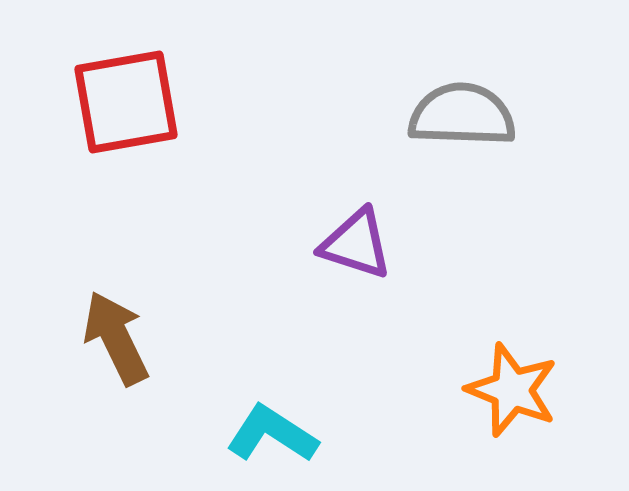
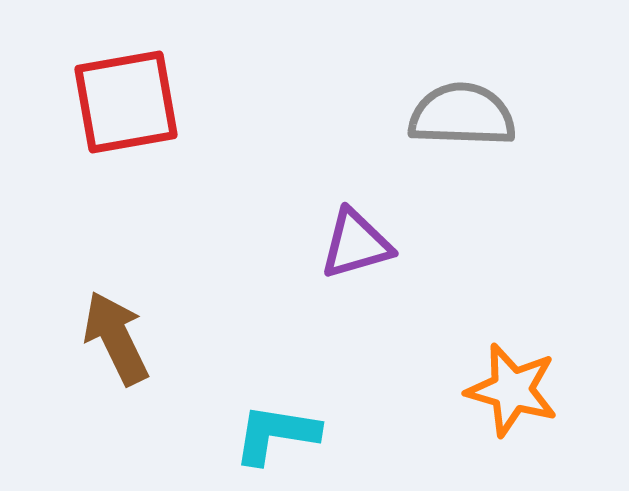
purple triangle: rotated 34 degrees counterclockwise
orange star: rotated 6 degrees counterclockwise
cyan L-shape: moved 4 px right; rotated 24 degrees counterclockwise
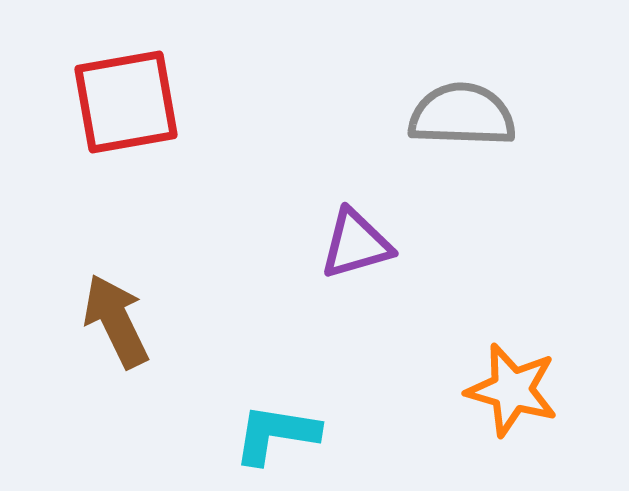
brown arrow: moved 17 px up
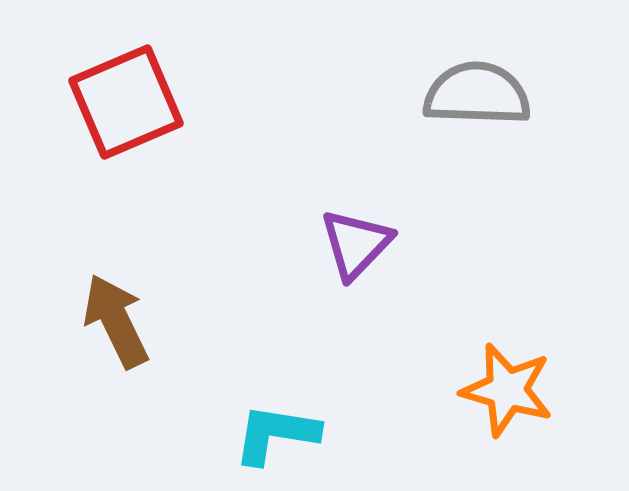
red square: rotated 13 degrees counterclockwise
gray semicircle: moved 15 px right, 21 px up
purple triangle: rotated 30 degrees counterclockwise
orange star: moved 5 px left
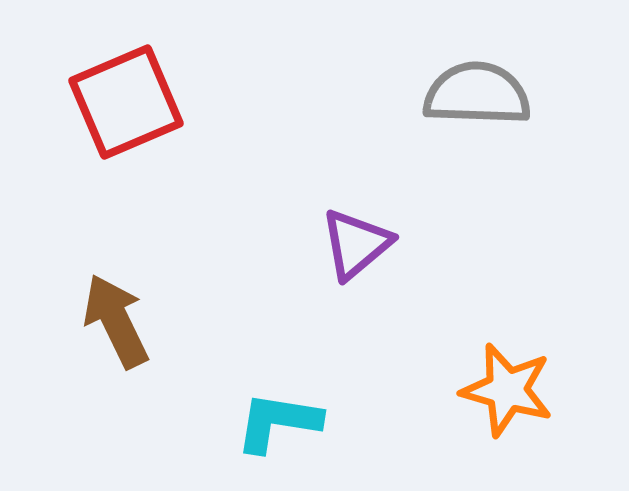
purple triangle: rotated 6 degrees clockwise
cyan L-shape: moved 2 px right, 12 px up
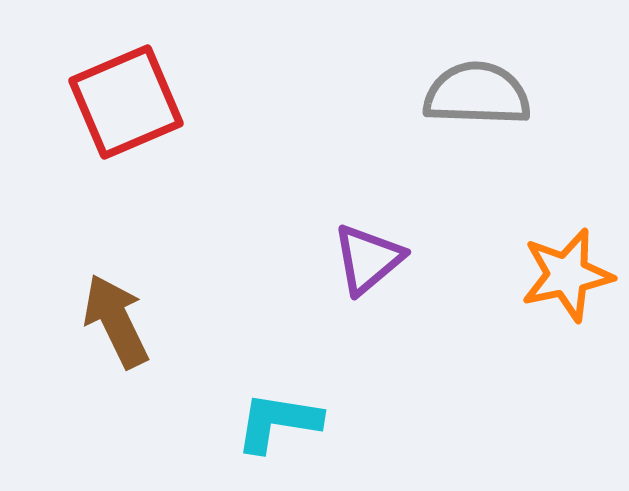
purple triangle: moved 12 px right, 15 px down
orange star: moved 60 px right, 115 px up; rotated 28 degrees counterclockwise
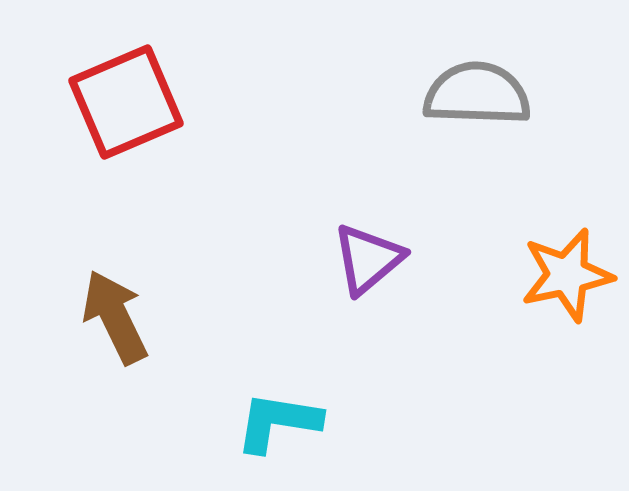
brown arrow: moved 1 px left, 4 px up
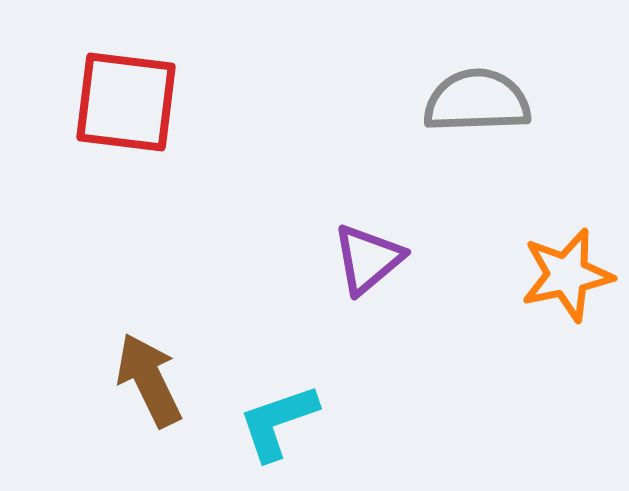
gray semicircle: moved 7 px down; rotated 4 degrees counterclockwise
red square: rotated 30 degrees clockwise
brown arrow: moved 34 px right, 63 px down
cyan L-shape: rotated 28 degrees counterclockwise
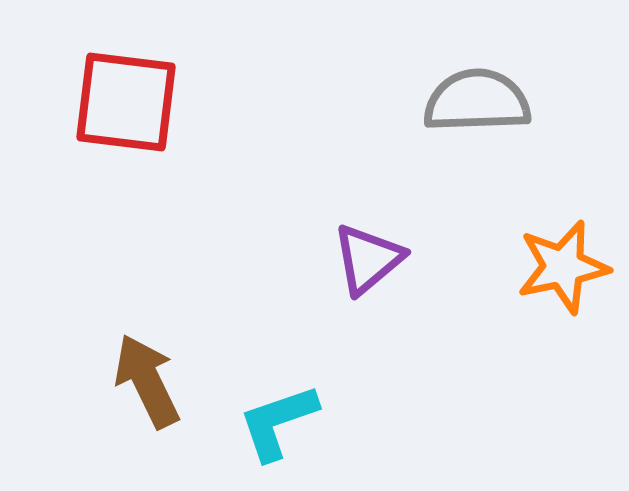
orange star: moved 4 px left, 8 px up
brown arrow: moved 2 px left, 1 px down
